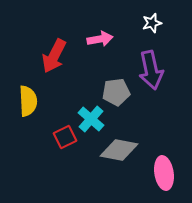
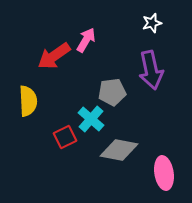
pink arrow: moved 14 px left, 1 px down; rotated 50 degrees counterclockwise
red arrow: rotated 28 degrees clockwise
gray pentagon: moved 4 px left
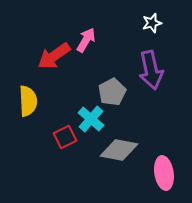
gray pentagon: rotated 20 degrees counterclockwise
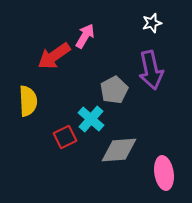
pink arrow: moved 1 px left, 4 px up
gray pentagon: moved 2 px right, 2 px up
gray diamond: rotated 15 degrees counterclockwise
